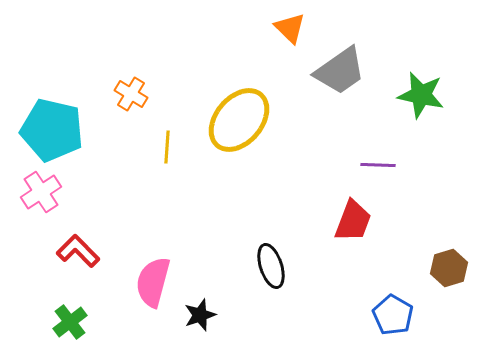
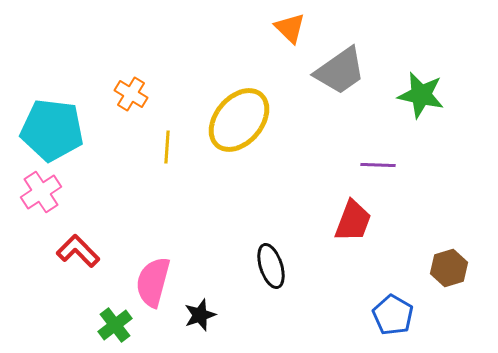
cyan pentagon: rotated 6 degrees counterclockwise
green cross: moved 45 px right, 3 px down
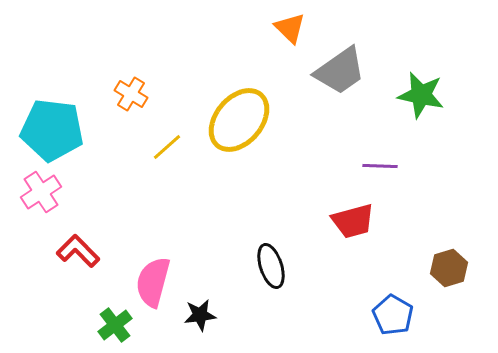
yellow line: rotated 44 degrees clockwise
purple line: moved 2 px right, 1 px down
red trapezoid: rotated 54 degrees clockwise
black star: rotated 12 degrees clockwise
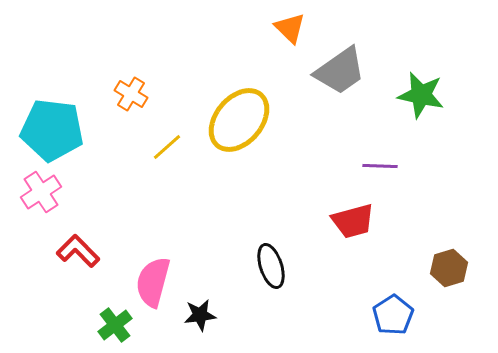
blue pentagon: rotated 9 degrees clockwise
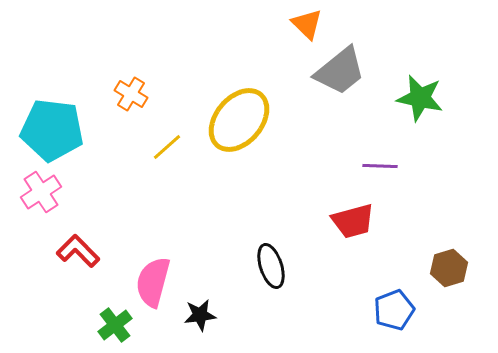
orange triangle: moved 17 px right, 4 px up
gray trapezoid: rotated 4 degrees counterclockwise
green star: moved 1 px left, 3 px down
blue pentagon: moved 1 px right, 5 px up; rotated 12 degrees clockwise
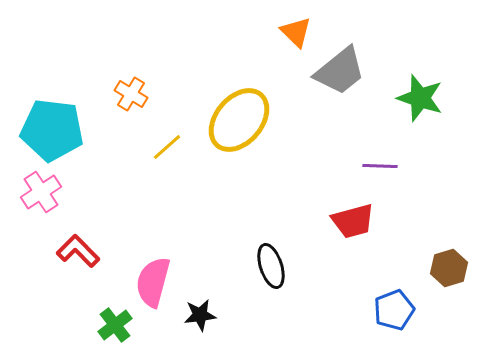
orange triangle: moved 11 px left, 8 px down
green star: rotated 6 degrees clockwise
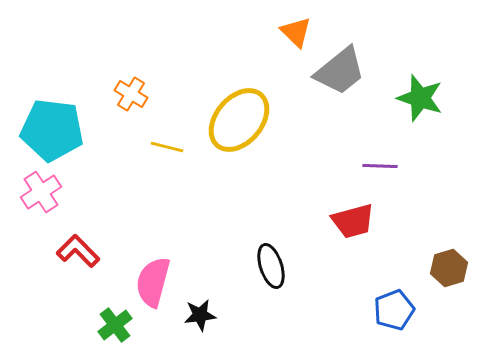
yellow line: rotated 56 degrees clockwise
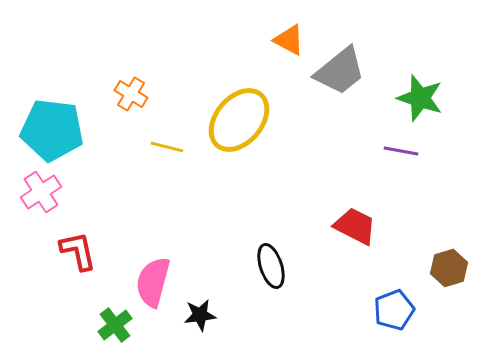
orange triangle: moved 7 px left, 8 px down; rotated 16 degrees counterclockwise
purple line: moved 21 px right, 15 px up; rotated 8 degrees clockwise
red trapezoid: moved 2 px right, 5 px down; rotated 138 degrees counterclockwise
red L-shape: rotated 33 degrees clockwise
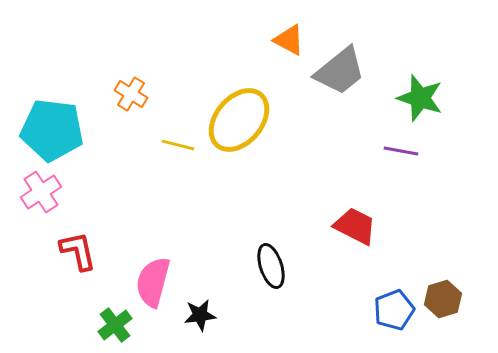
yellow line: moved 11 px right, 2 px up
brown hexagon: moved 6 px left, 31 px down
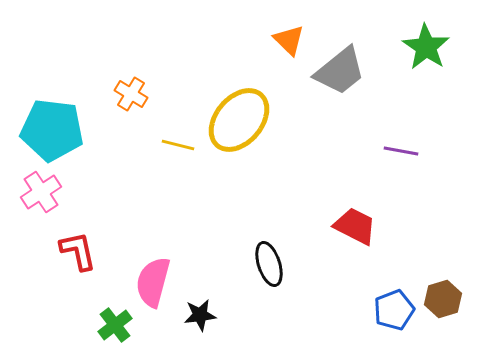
orange triangle: rotated 16 degrees clockwise
green star: moved 6 px right, 51 px up; rotated 15 degrees clockwise
black ellipse: moved 2 px left, 2 px up
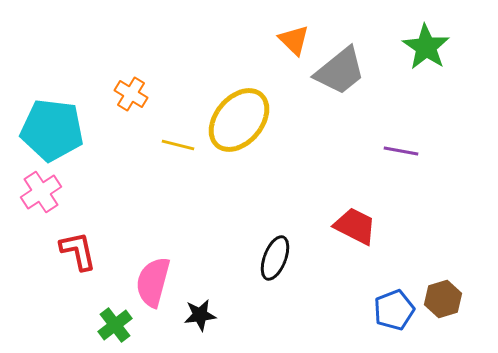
orange triangle: moved 5 px right
black ellipse: moved 6 px right, 6 px up; rotated 39 degrees clockwise
